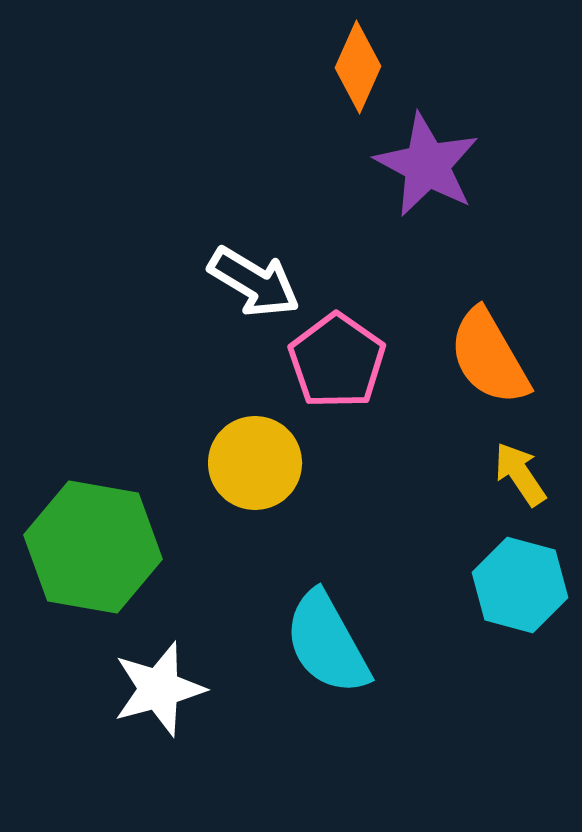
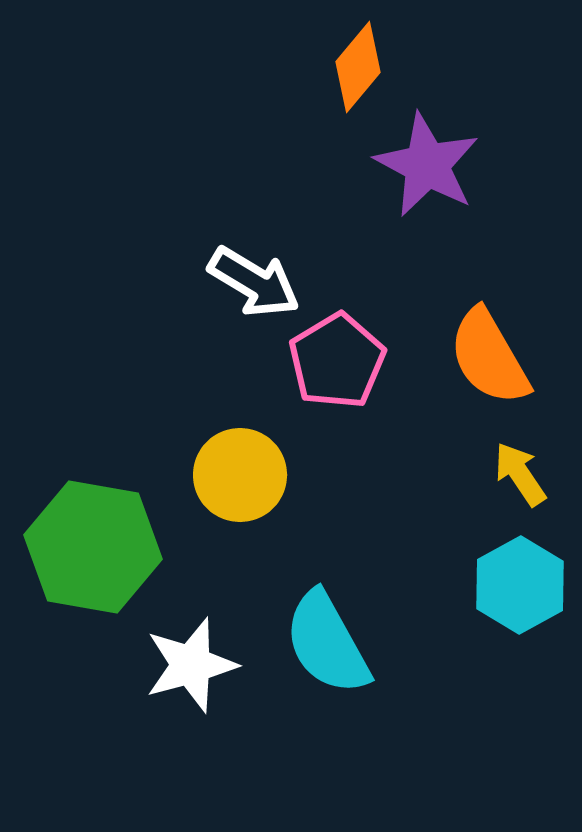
orange diamond: rotated 16 degrees clockwise
pink pentagon: rotated 6 degrees clockwise
yellow circle: moved 15 px left, 12 px down
cyan hexagon: rotated 16 degrees clockwise
white star: moved 32 px right, 24 px up
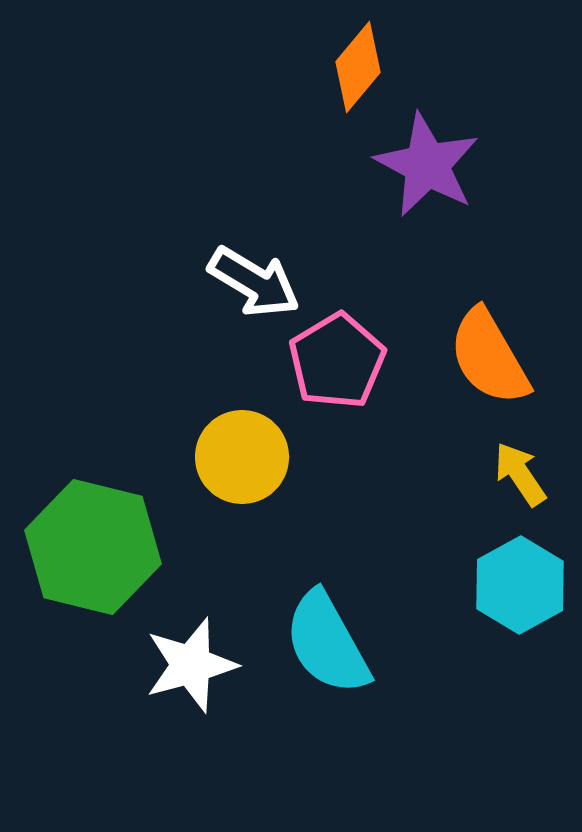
yellow circle: moved 2 px right, 18 px up
green hexagon: rotated 4 degrees clockwise
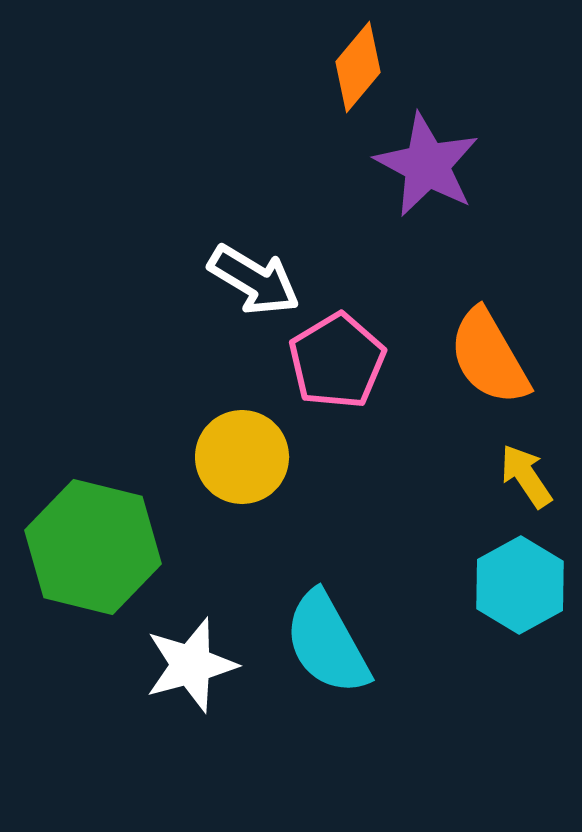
white arrow: moved 2 px up
yellow arrow: moved 6 px right, 2 px down
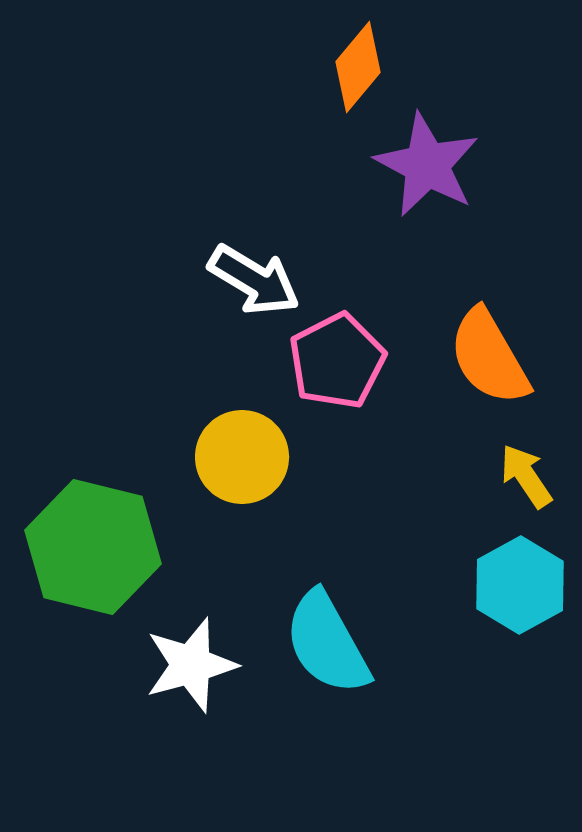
pink pentagon: rotated 4 degrees clockwise
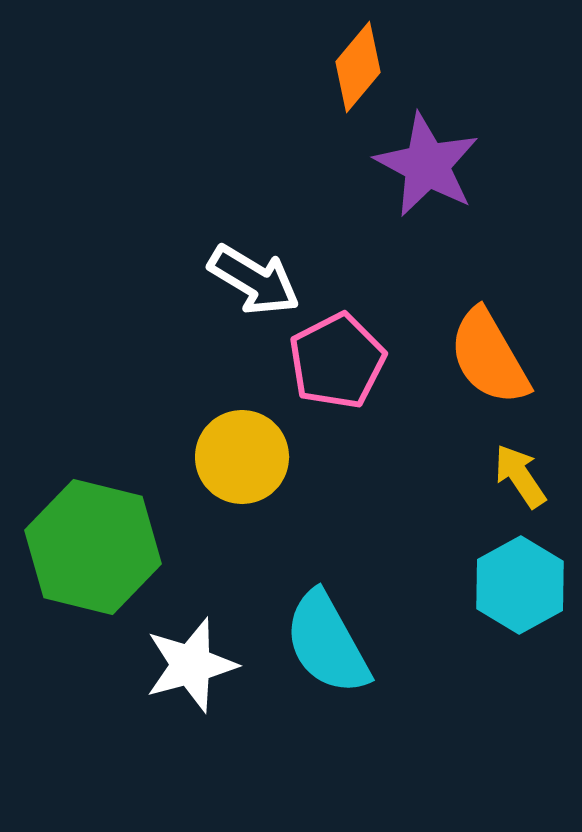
yellow arrow: moved 6 px left
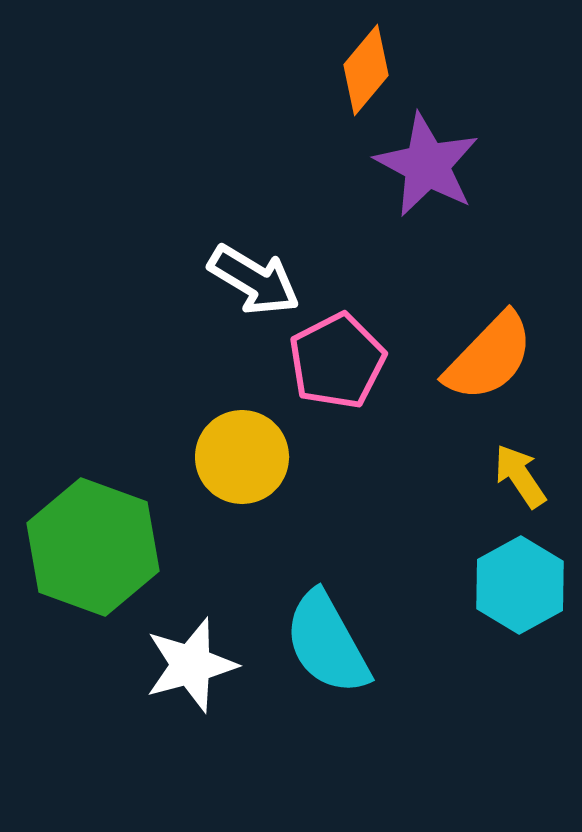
orange diamond: moved 8 px right, 3 px down
orange semicircle: rotated 106 degrees counterclockwise
green hexagon: rotated 6 degrees clockwise
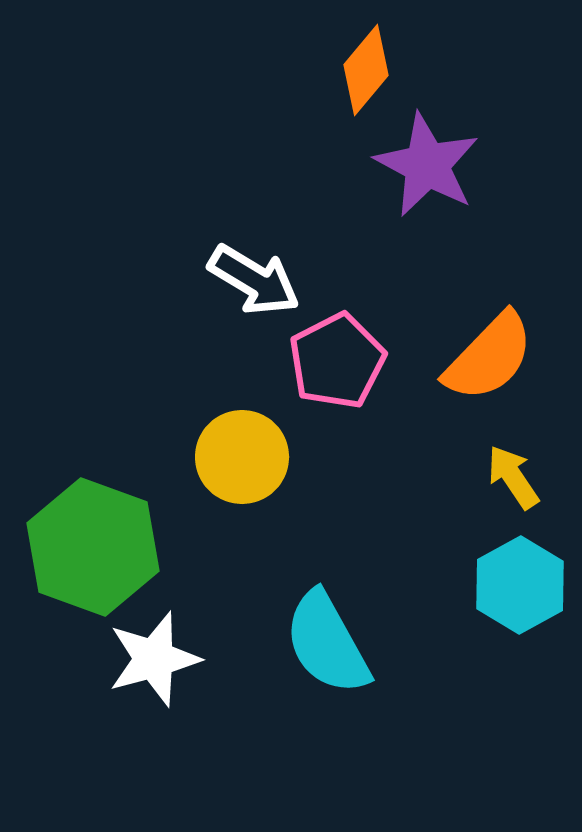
yellow arrow: moved 7 px left, 1 px down
white star: moved 37 px left, 6 px up
